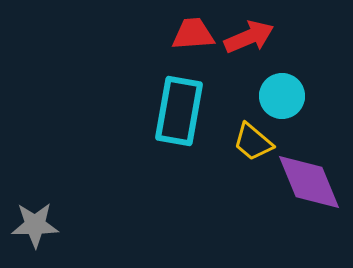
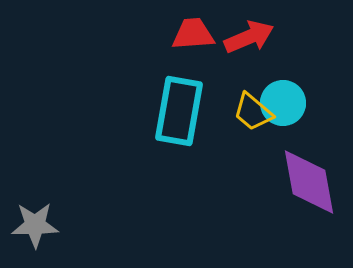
cyan circle: moved 1 px right, 7 px down
yellow trapezoid: moved 30 px up
purple diamond: rotated 12 degrees clockwise
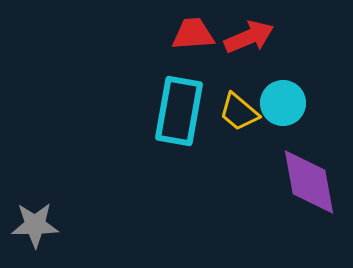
yellow trapezoid: moved 14 px left
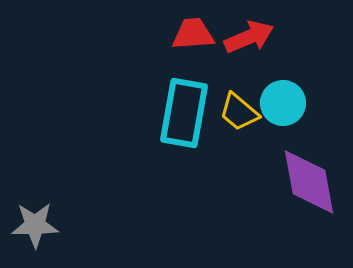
cyan rectangle: moved 5 px right, 2 px down
